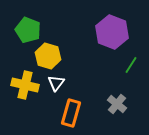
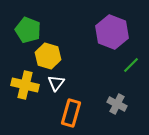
green line: rotated 12 degrees clockwise
gray cross: rotated 12 degrees counterclockwise
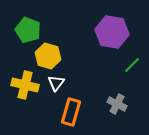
purple hexagon: rotated 12 degrees counterclockwise
green line: moved 1 px right
orange rectangle: moved 1 px up
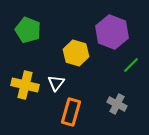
purple hexagon: rotated 12 degrees clockwise
yellow hexagon: moved 28 px right, 3 px up
green line: moved 1 px left
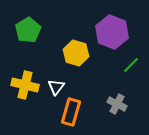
green pentagon: rotated 20 degrees clockwise
white triangle: moved 4 px down
